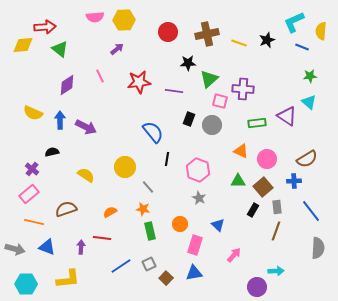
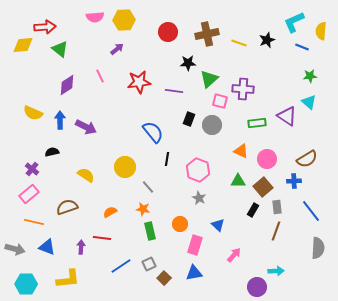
brown semicircle at (66, 209): moved 1 px right, 2 px up
brown square at (166, 278): moved 2 px left
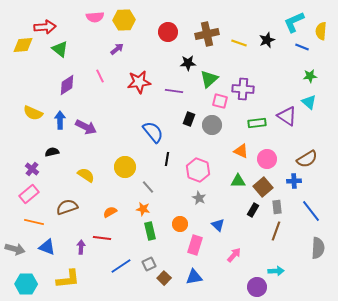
blue triangle at (194, 273): moved 4 px down
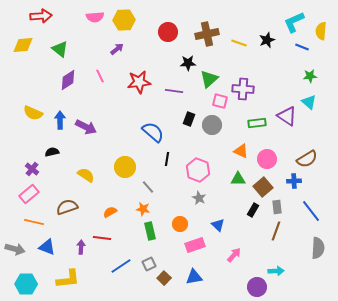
red arrow at (45, 27): moved 4 px left, 11 px up
purple diamond at (67, 85): moved 1 px right, 5 px up
blue semicircle at (153, 132): rotated 10 degrees counterclockwise
green triangle at (238, 181): moved 2 px up
pink rectangle at (195, 245): rotated 54 degrees clockwise
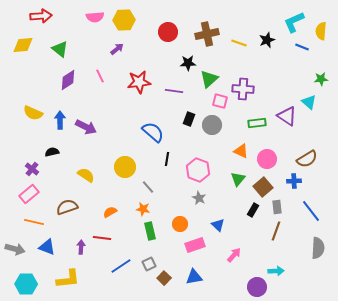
green star at (310, 76): moved 11 px right, 3 px down
green triangle at (238, 179): rotated 49 degrees counterclockwise
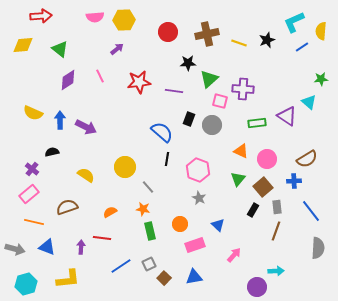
blue line at (302, 47): rotated 56 degrees counterclockwise
blue semicircle at (153, 132): moved 9 px right
cyan hexagon at (26, 284): rotated 15 degrees counterclockwise
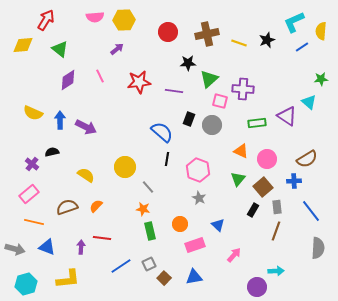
red arrow at (41, 16): moved 5 px right, 4 px down; rotated 55 degrees counterclockwise
purple cross at (32, 169): moved 5 px up
orange semicircle at (110, 212): moved 14 px left, 6 px up; rotated 16 degrees counterclockwise
